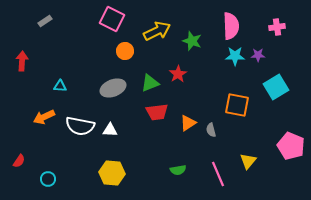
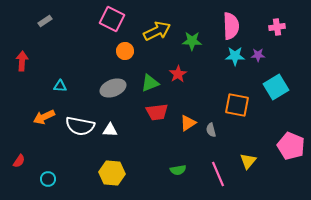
green star: rotated 18 degrees counterclockwise
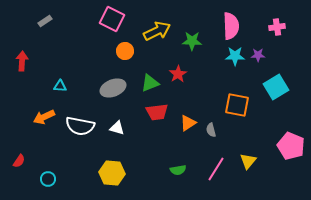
white triangle: moved 7 px right, 2 px up; rotated 14 degrees clockwise
pink line: moved 2 px left, 5 px up; rotated 55 degrees clockwise
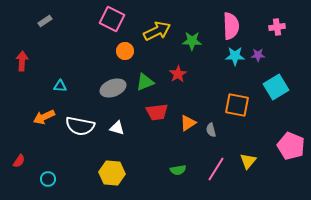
green triangle: moved 5 px left, 1 px up
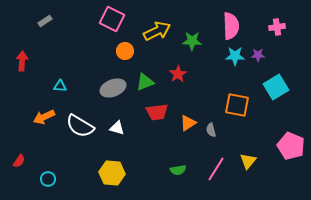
white semicircle: rotated 20 degrees clockwise
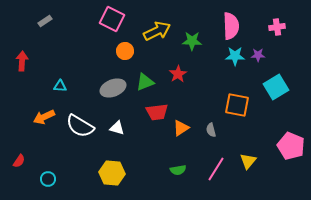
orange triangle: moved 7 px left, 5 px down
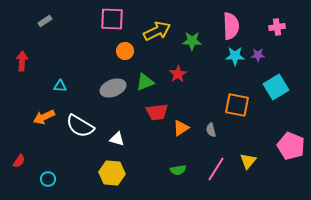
pink square: rotated 25 degrees counterclockwise
white triangle: moved 11 px down
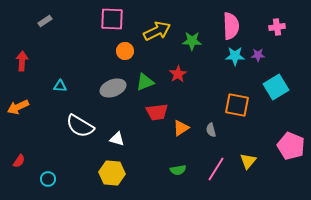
orange arrow: moved 26 px left, 10 px up
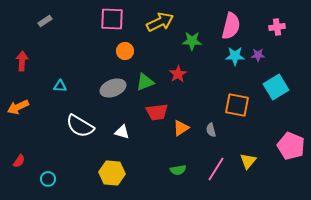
pink semicircle: rotated 16 degrees clockwise
yellow arrow: moved 3 px right, 9 px up
white triangle: moved 5 px right, 7 px up
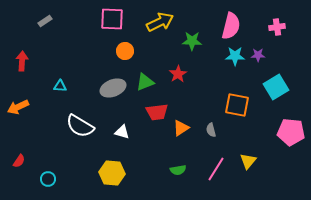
pink pentagon: moved 14 px up; rotated 16 degrees counterclockwise
